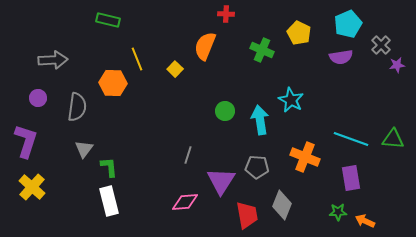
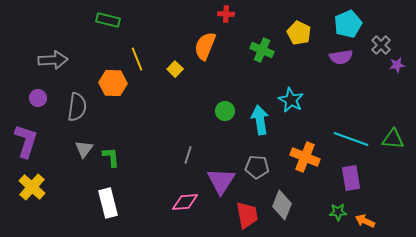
green L-shape: moved 2 px right, 10 px up
white rectangle: moved 1 px left, 2 px down
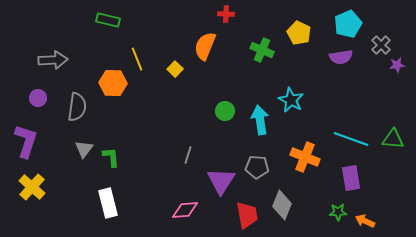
pink diamond: moved 8 px down
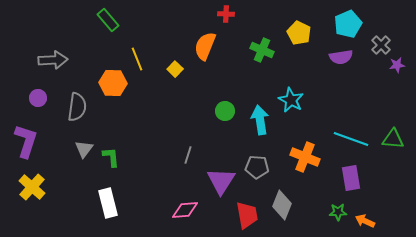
green rectangle: rotated 35 degrees clockwise
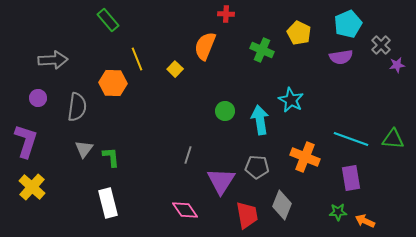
pink diamond: rotated 60 degrees clockwise
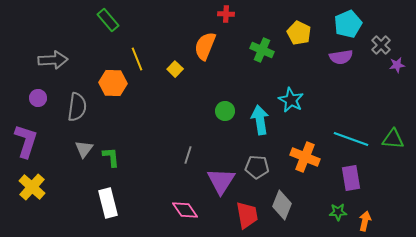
orange arrow: rotated 78 degrees clockwise
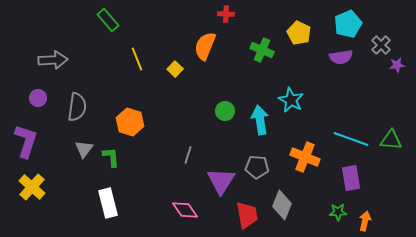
orange hexagon: moved 17 px right, 39 px down; rotated 16 degrees clockwise
green triangle: moved 2 px left, 1 px down
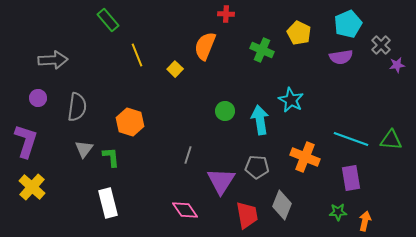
yellow line: moved 4 px up
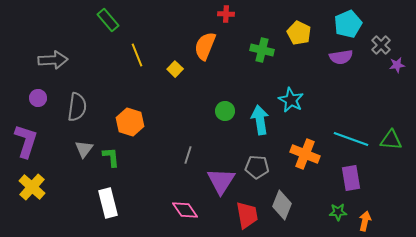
green cross: rotated 10 degrees counterclockwise
orange cross: moved 3 px up
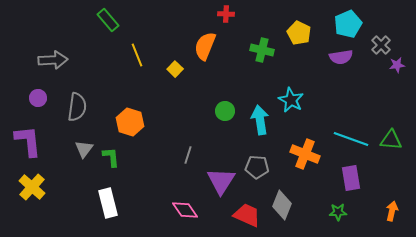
purple L-shape: moved 2 px right; rotated 24 degrees counterclockwise
red trapezoid: rotated 56 degrees counterclockwise
orange arrow: moved 27 px right, 10 px up
